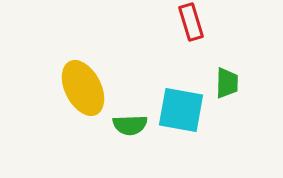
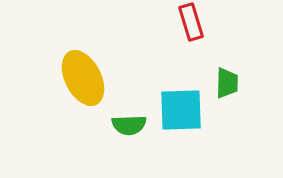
yellow ellipse: moved 10 px up
cyan square: rotated 12 degrees counterclockwise
green semicircle: moved 1 px left
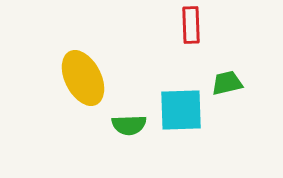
red rectangle: moved 3 px down; rotated 15 degrees clockwise
green trapezoid: rotated 104 degrees counterclockwise
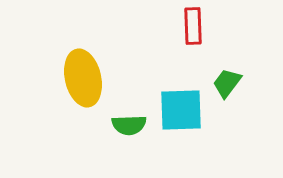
red rectangle: moved 2 px right, 1 px down
yellow ellipse: rotated 14 degrees clockwise
green trapezoid: rotated 40 degrees counterclockwise
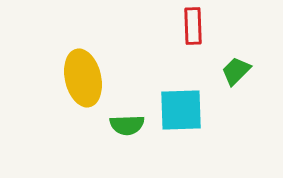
green trapezoid: moved 9 px right, 12 px up; rotated 8 degrees clockwise
green semicircle: moved 2 px left
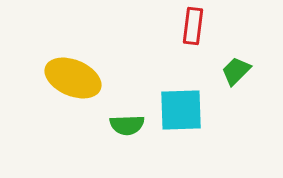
red rectangle: rotated 9 degrees clockwise
yellow ellipse: moved 10 px left; rotated 54 degrees counterclockwise
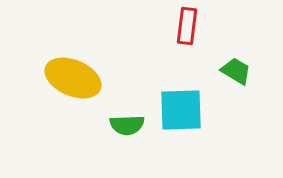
red rectangle: moved 6 px left
green trapezoid: rotated 76 degrees clockwise
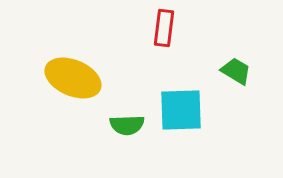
red rectangle: moved 23 px left, 2 px down
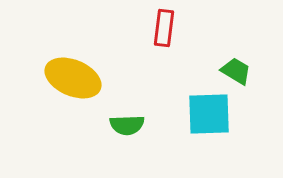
cyan square: moved 28 px right, 4 px down
